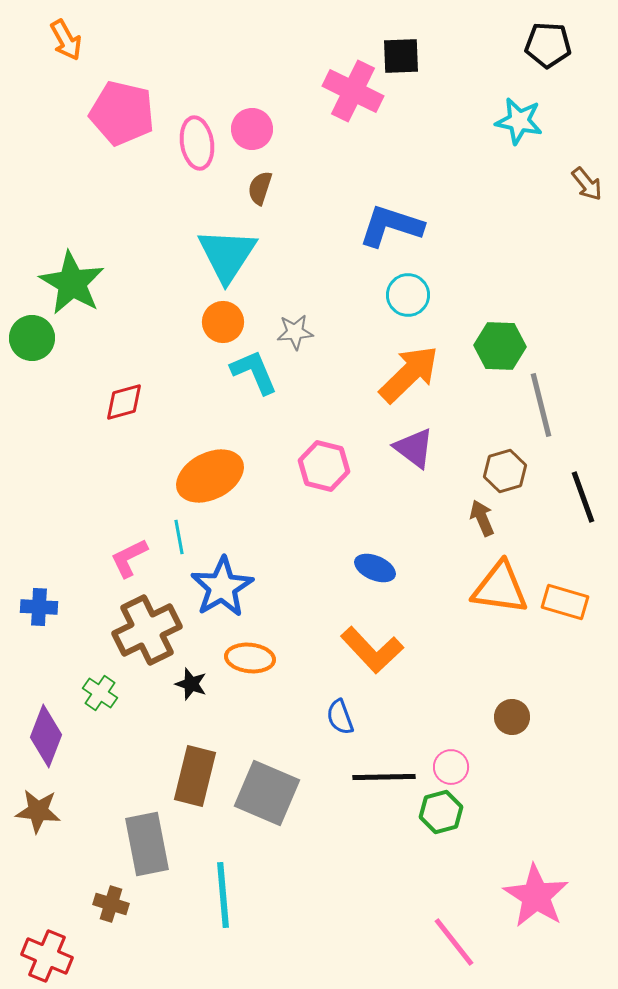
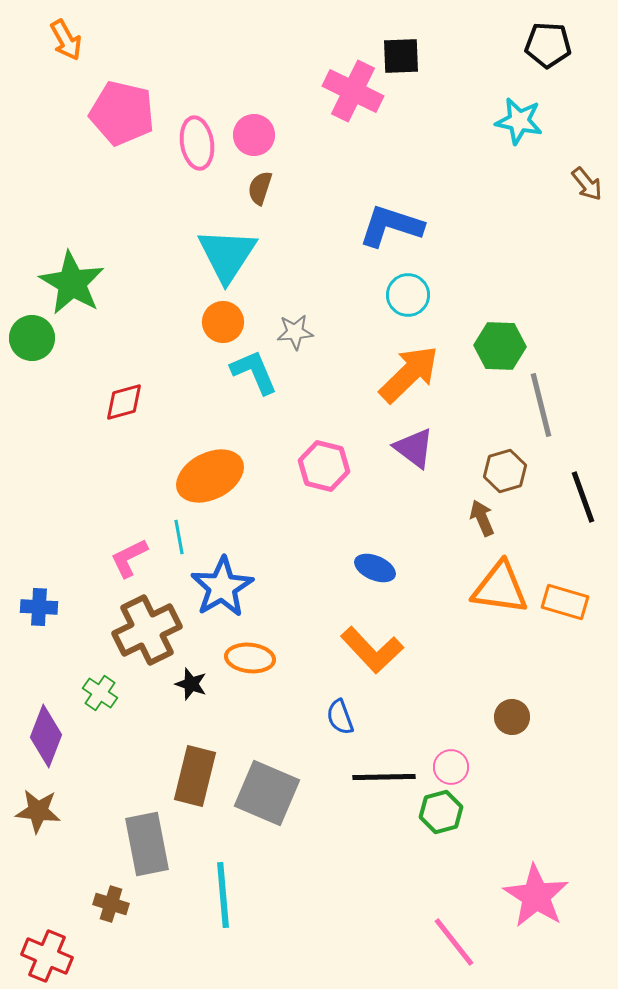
pink circle at (252, 129): moved 2 px right, 6 px down
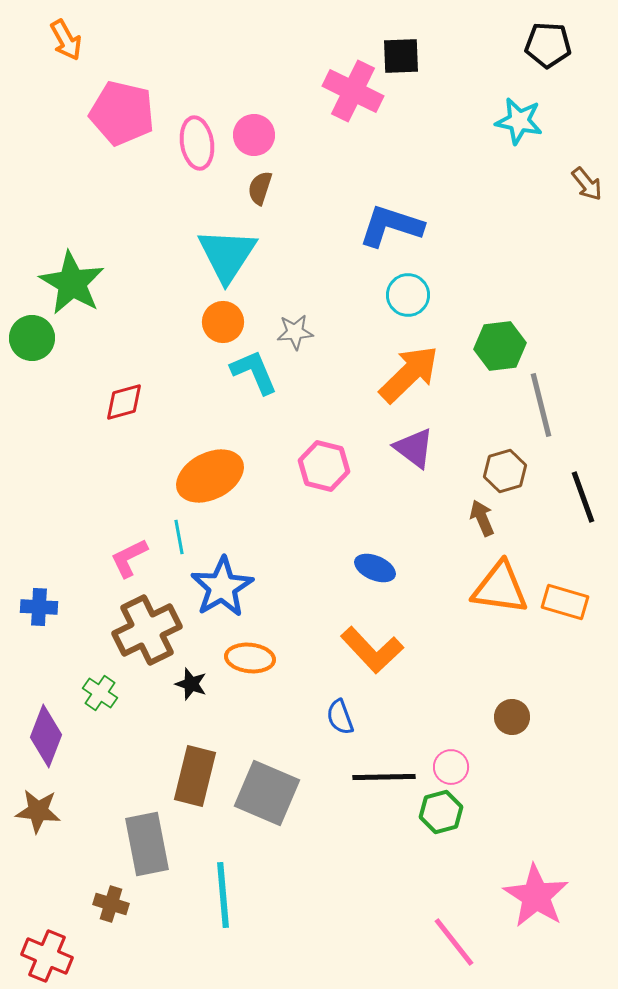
green hexagon at (500, 346): rotated 9 degrees counterclockwise
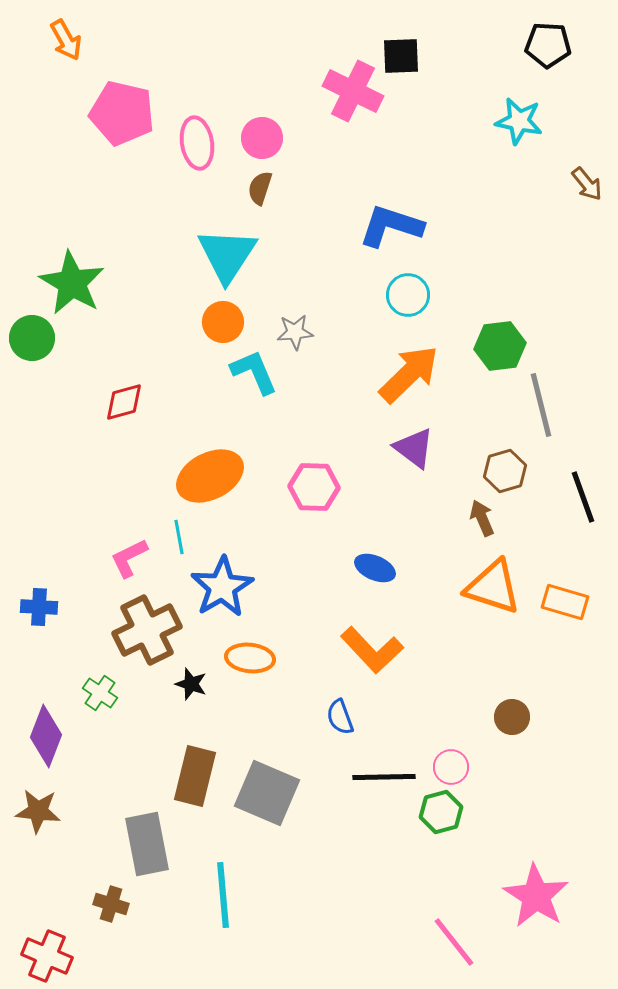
pink circle at (254, 135): moved 8 px right, 3 px down
pink hexagon at (324, 466): moved 10 px left, 21 px down; rotated 12 degrees counterclockwise
orange triangle at (500, 588): moved 7 px left, 1 px up; rotated 10 degrees clockwise
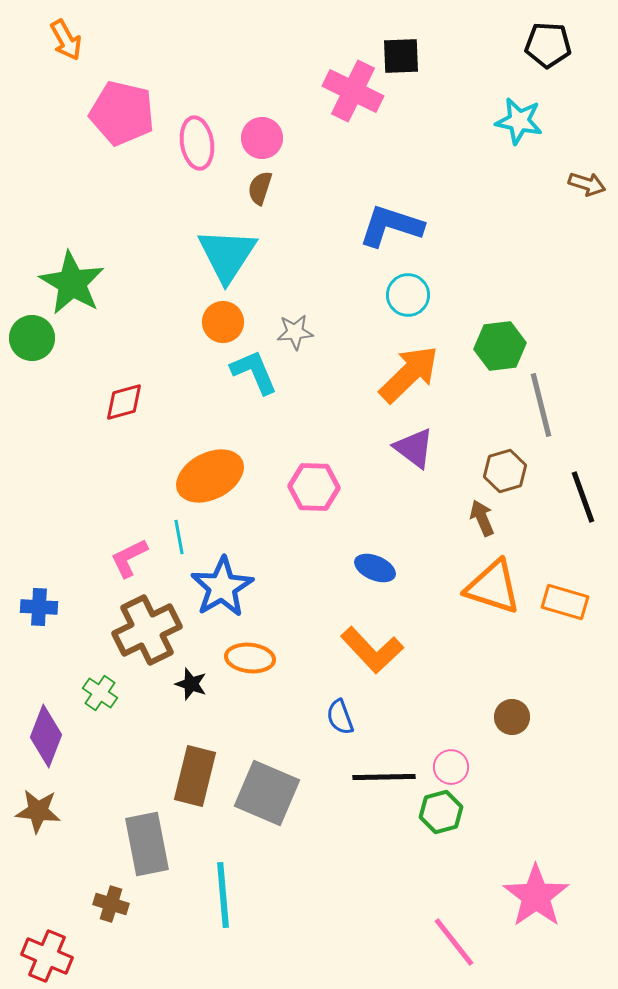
brown arrow at (587, 184): rotated 33 degrees counterclockwise
pink star at (536, 896): rotated 4 degrees clockwise
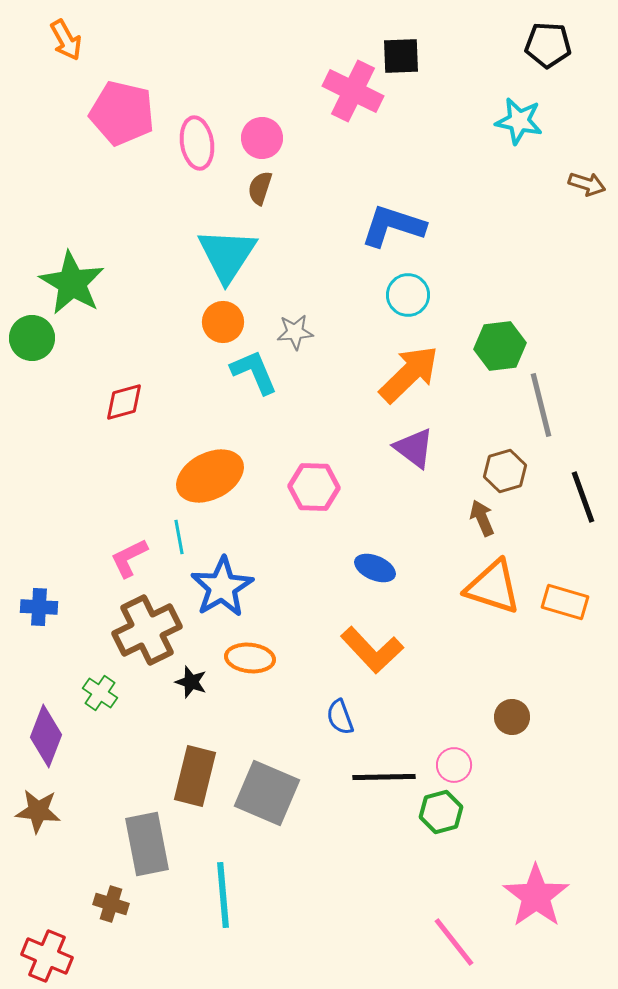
blue L-shape at (391, 226): moved 2 px right
black star at (191, 684): moved 2 px up
pink circle at (451, 767): moved 3 px right, 2 px up
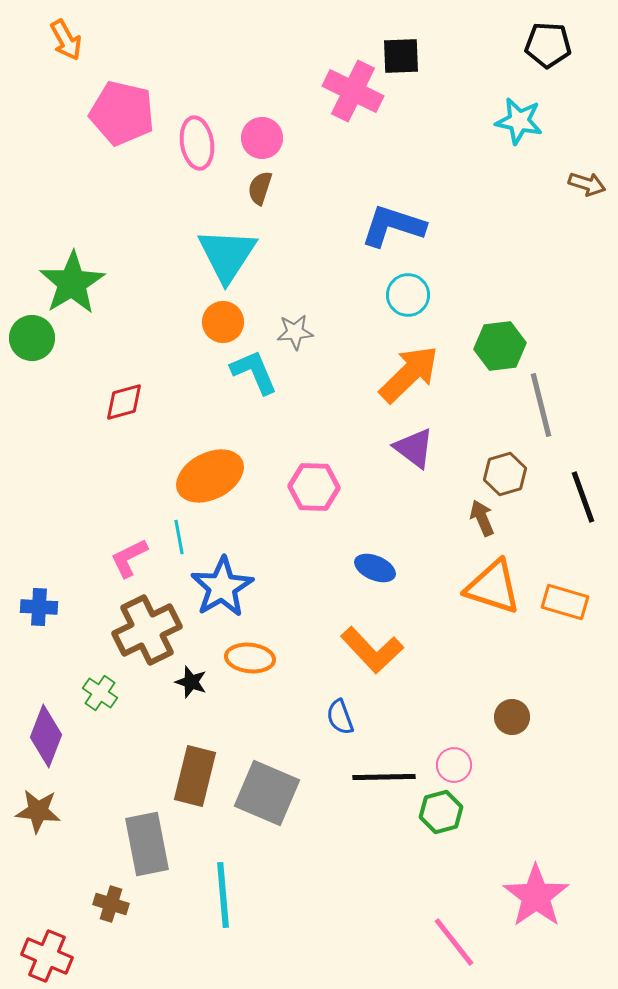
green star at (72, 283): rotated 10 degrees clockwise
brown hexagon at (505, 471): moved 3 px down
